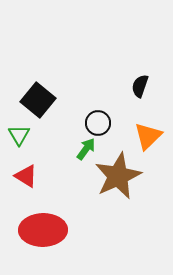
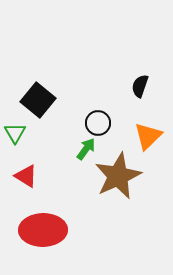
green triangle: moved 4 px left, 2 px up
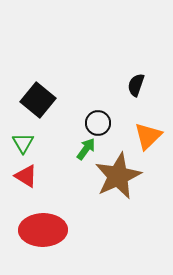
black semicircle: moved 4 px left, 1 px up
green triangle: moved 8 px right, 10 px down
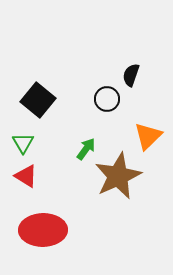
black semicircle: moved 5 px left, 10 px up
black circle: moved 9 px right, 24 px up
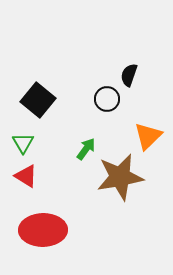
black semicircle: moved 2 px left
brown star: moved 2 px right, 1 px down; rotated 15 degrees clockwise
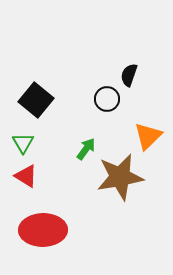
black square: moved 2 px left
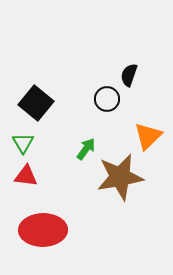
black square: moved 3 px down
red triangle: rotated 25 degrees counterclockwise
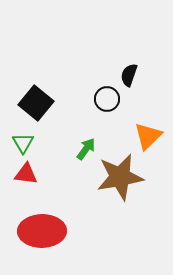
red triangle: moved 2 px up
red ellipse: moved 1 px left, 1 px down
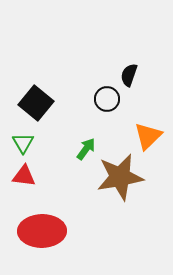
red triangle: moved 2 px left, 2 px down
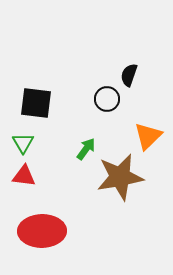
black square: rotated 32 degrees counterclockwise
